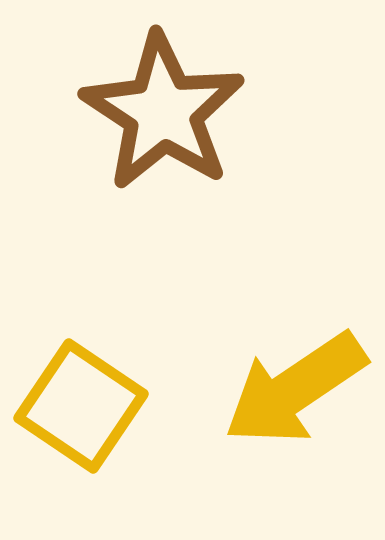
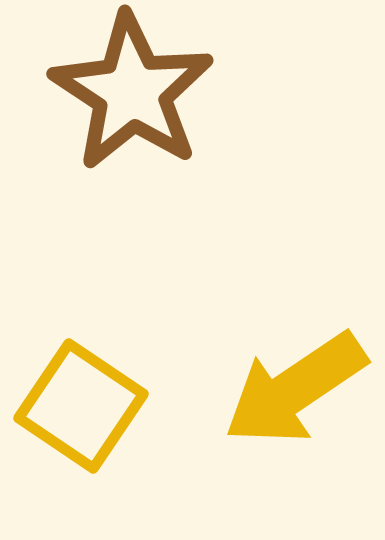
brown star: moved 31 px left, 20 px up
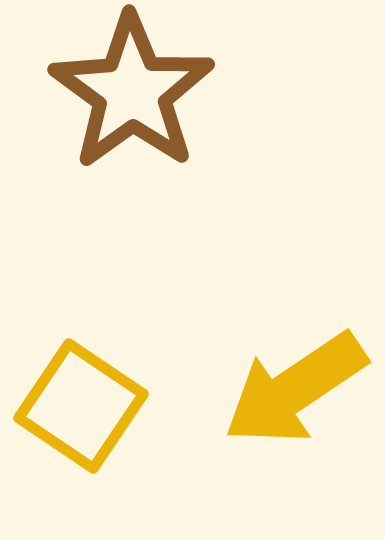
brown star: rotated 3 degrees clockwise
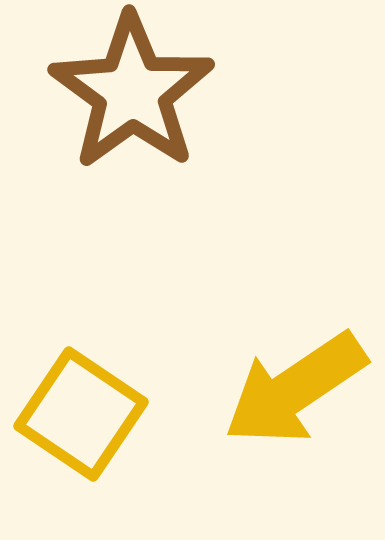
yellow square: moved 8 px down
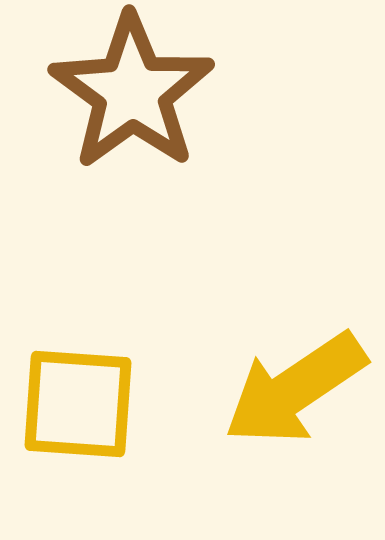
yellow square: moved 3 px left, 10 px up; rotated 30 degrees counterclockwise
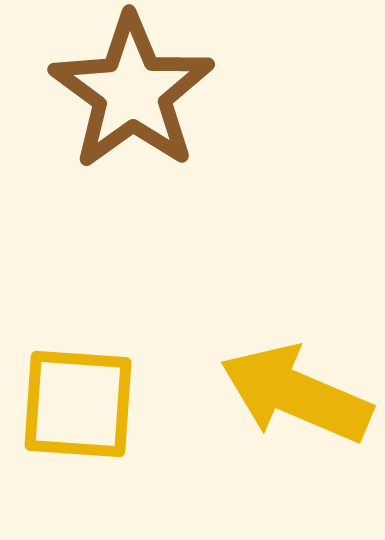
yellow arrow: moved 1 px right, 5 px down; rotated 57 degrees clockwise
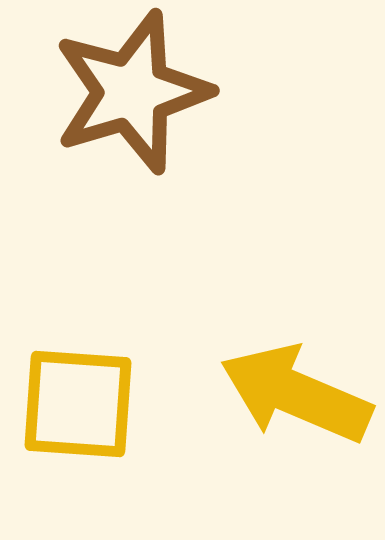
brown star: rotated 19 degrees clockwise
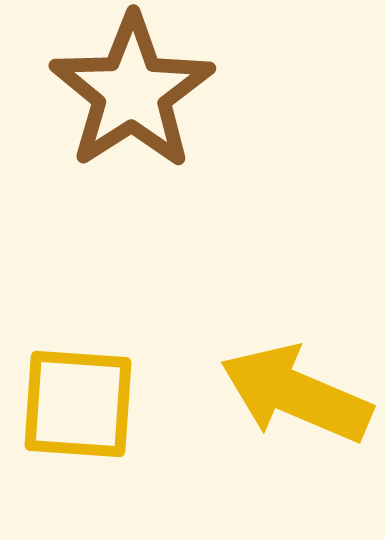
brown star: rotated 16 degrees counterclockwise
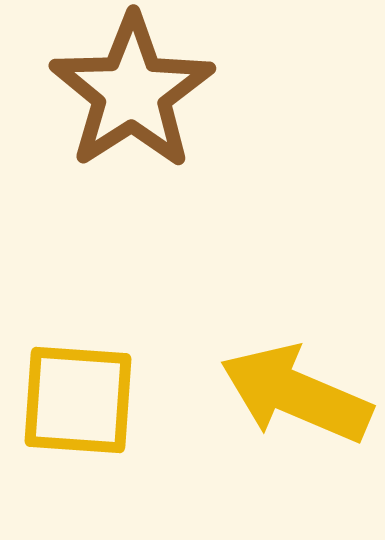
yellow square: moved 4 px up
